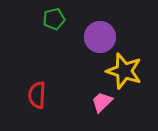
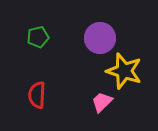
green pentagon: moved 16 px left, 18 px down
purple circle: moved 1 px down
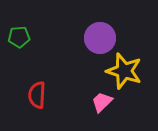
green pentagon: moved 19 px left; rotated 10 degrees clockwise
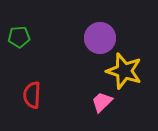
red semicircle: moved 5 px left
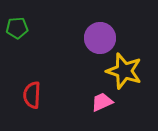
green pentagon: moved 2 px left, 9 px up
pink trapezoid: rotated 20 degrees clockwise
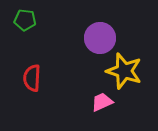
green pentagon: moved 8 px right, 8 px up; rotated 10 degrees clockwise
red semicircle: moved 17 px up
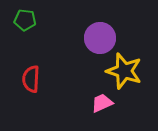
red semicircle: moved 1 px left, 1 px down
pink trapezoid: moved 1 px down
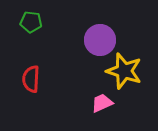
green pentagon: moved 6 px right, 2 px down
purple circle: moved 2 px down
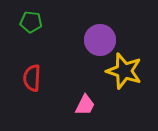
red semicircle: moved 1 px right, 1 px up
pink trapezoid: moved 17 px left, 2 px down; rotated 140 degrees clockwise
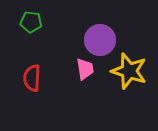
yellow star: moved 5 px right
pink trapezoid: moved 36 px up; rotated 35 degrees counterclockwise
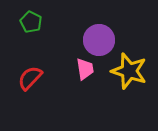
green pentagon: rotated 20 degrees clockwise
purple circle: moved 1 px left
red semicircle: moved 2 px left; rotated 40 degrees clockwise
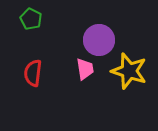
green pentagon: moved 3 px up
red semicircle: moved 3 px right, 5 px up; rotated 36 degrees counterclockwise
